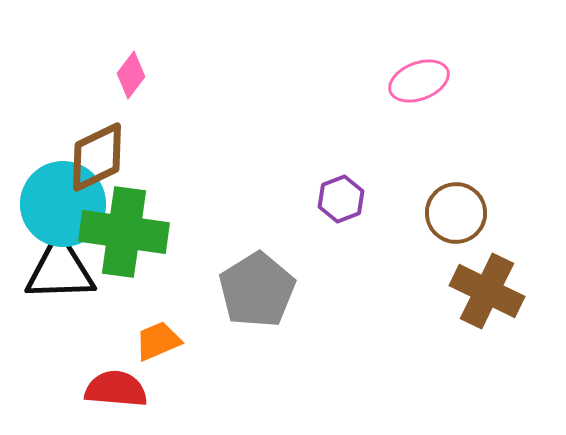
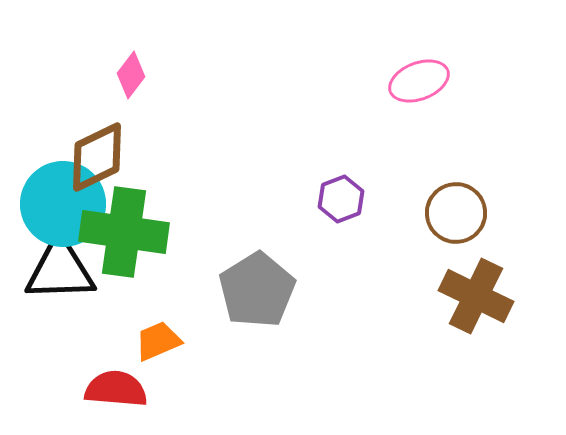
brown cross: moved 11 px left, 5 px down
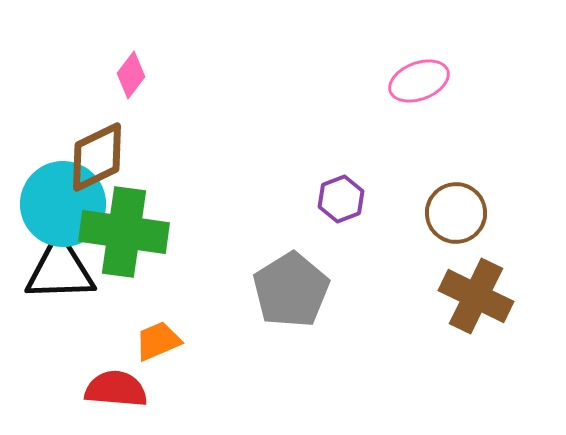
gray pentagon: moved 34 px right
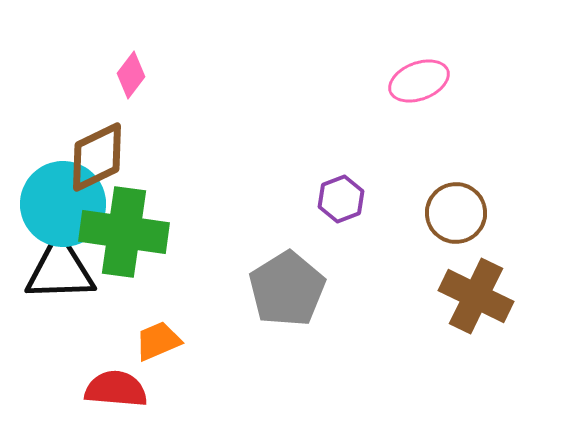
gray pentagon: moved 4 px left, 1 px up
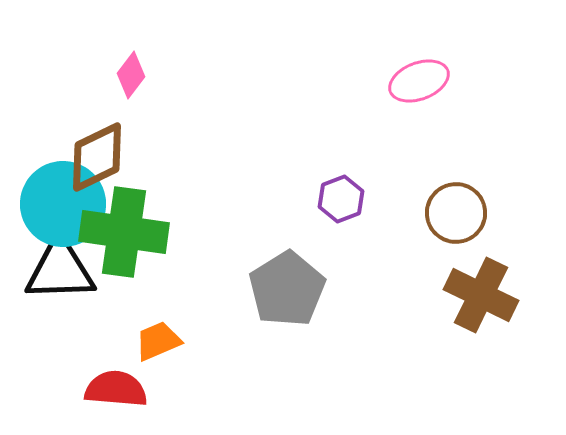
brown cross: moved 5 px right, 1 px up
